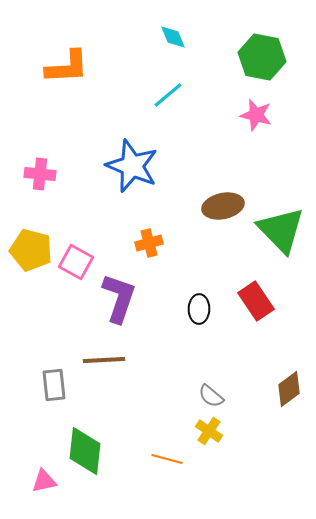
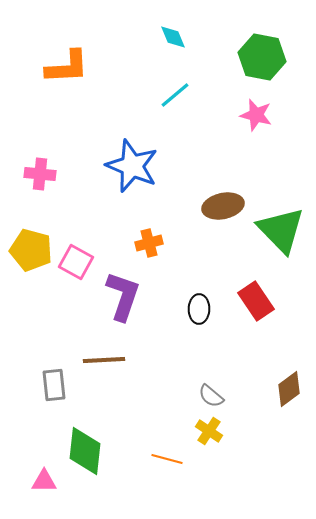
cyan line: moved 7 px right
purple L-shape: moved 4 px right, 2 px up
pink triangle: rotated 12 degrees clockwise
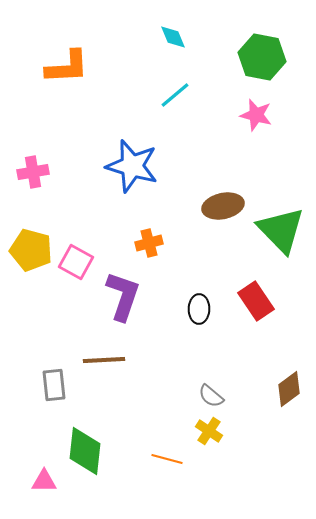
blue star: rotated 6 degrees counterclockwise
pink cross: moved 7 px left, 2 px up; rotated 16 degrees counterclockwise
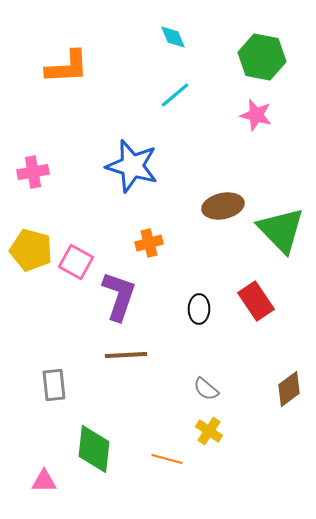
purple L-shape: moved 4 px left
brown line: moved 22 px right, 5 px up
gray semicircle: moved 5 px left, 7 px up
green diamond: moved 9 px right, 2 px up
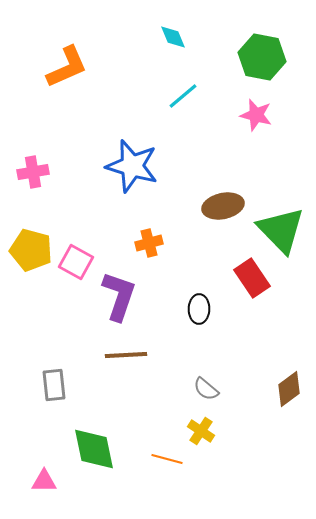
orange L-shape: rotated 21 degrees counterclockwise
cyan line: moved 8 px right, 1 px down
red rectangle: moved 4 px left, 23 px up
yellow cross: moved 8 px left
green diamond: rotated 18 degrees counterclockwise
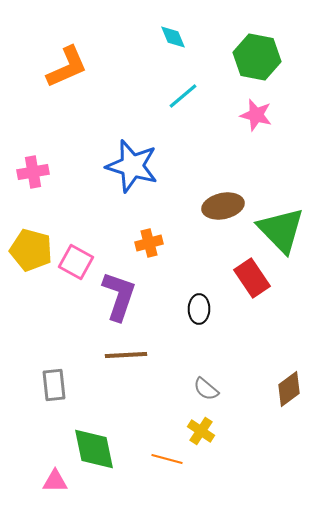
green hexagon: moved 5 px left
pink triangle: moved 11 px right
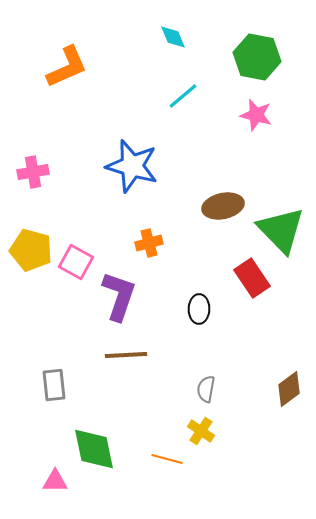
gray semicircle: rotated 60 degrees clockwise
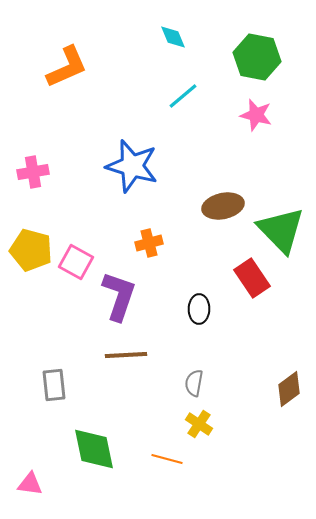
gray semicircle: moved 12 px left, 6 px up
yellow cross: moved 2 px left, 7 px up
pink triangle: moved 25 px left, 3 px down; rotated 8 degrees clockwise
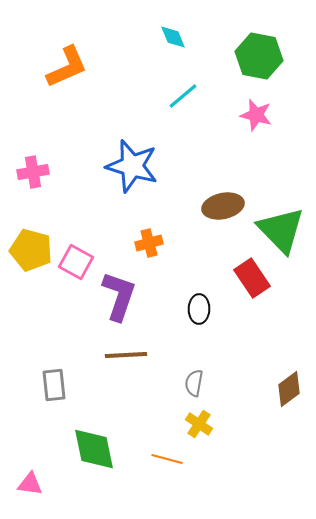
green hexagon: moved 2 px right, 1 px up
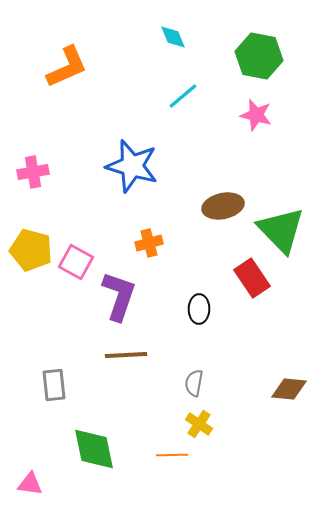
brown diamond: rotated 42 degrees clockwise
orange line: moved 5 px right, 4 px up; rotated 16 degrees counterclockwise
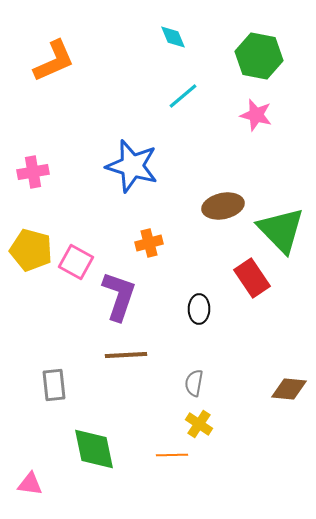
orange L-shape: moved 13 px left, 6 px up
